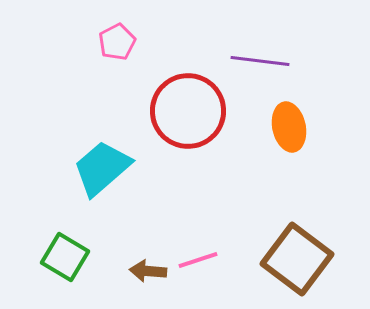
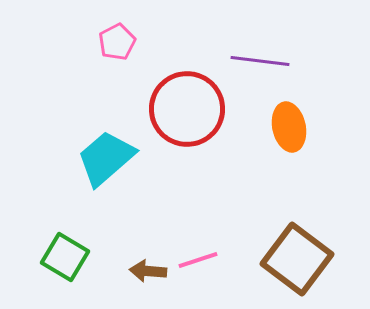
red circle: moved 1 px left, 2 px up
cyan trapezoid: moved 4 px right, 10 px up
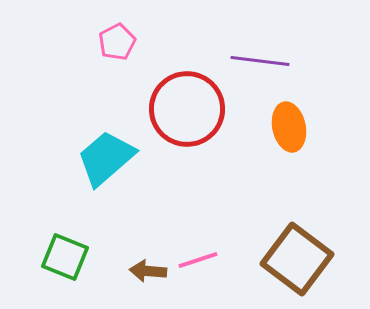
green square: rotated 9 degrees counterclockwise
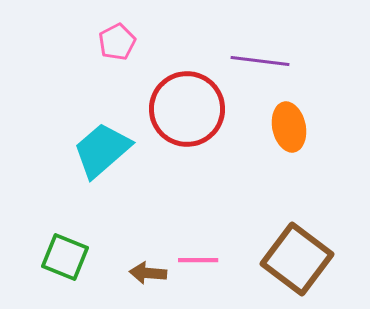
cyan trapezoid: moved 4 px left, 8 px up
pink line: rotated 18 degrees clockwise
brown arrow: moved 2 px down
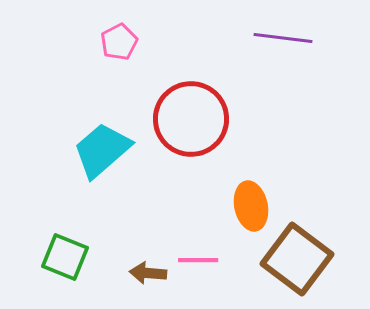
pink pentagon: moved 2 px right
purple line: moved 23 px right, 23 px up
red circle: moved 4 px right, 10 px down
orange ellipse: moved 38 px left, 79 px down
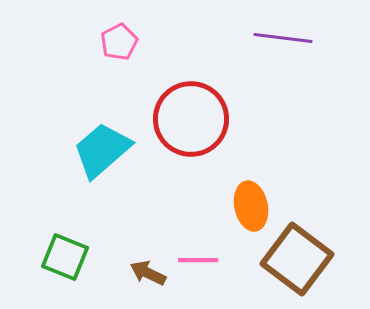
brown arrow: rotated 21 degrees clockwise
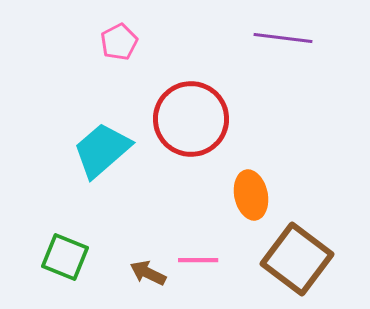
orange ellipse: moved 11 px up
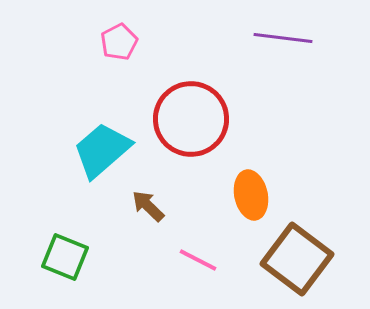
pink line: rotated 27 degrees clockwise
brown arrow: moved 67 px up; rotated 18 degrees clockwise
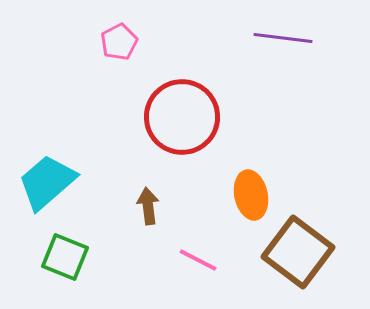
red circle: moved 9 px left, 2 px up
cyan trapezoid: moved 55 px left, 32 px down
brown arrow: rotated 39 degrees clockwise
brown square: moved 1 px right, 7 px up
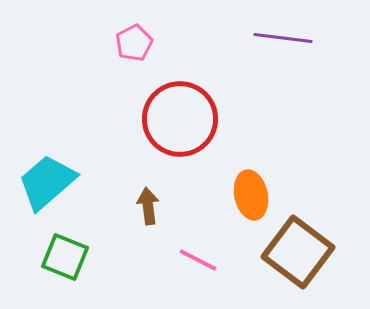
pink pentagon: moved 15 px right, 1 px down
red circle: moved 2 px left, 2 px down
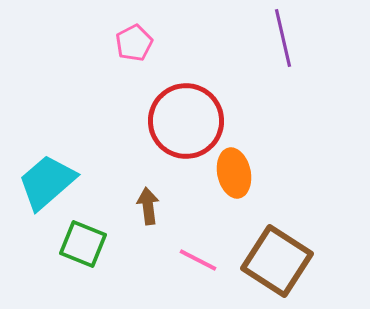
purple line: rotated 70 degrees clockwise
red circle: moved 6 px right, 2 px down
orange ellipse: moved 17 px left, 22 px up
brown square: moved 21 px left, 9 px down; rotated 4 degrees counterclockwise
green square: moved 18 px right, 13 px up
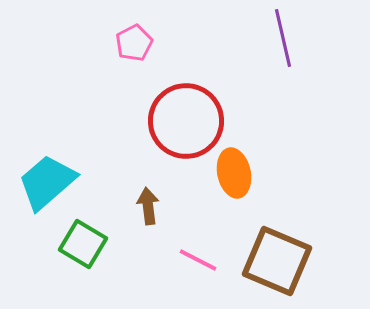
green square: rotated 9 degrees clockwise
brown square: rotated 10 degrees counterclockwise
